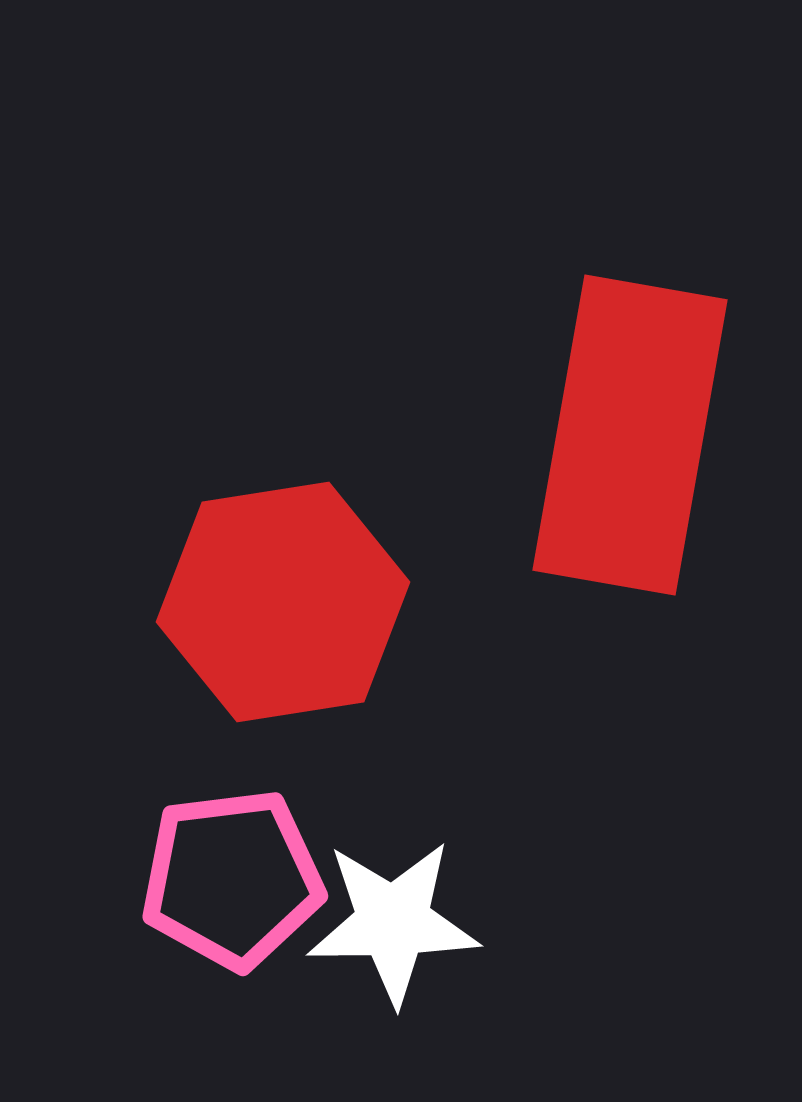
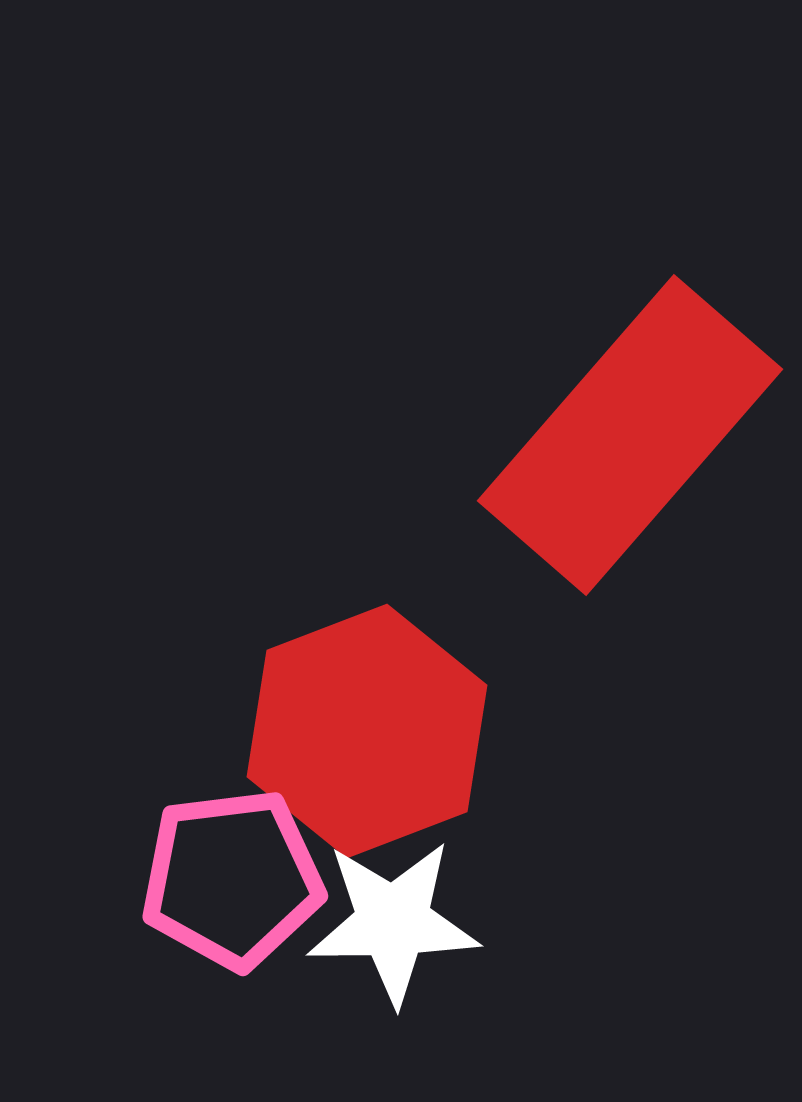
red rectangle: rotated 31 degrees clockwise
red hexagon: moved 84 px right, 129 px down; rotated 12 degrees counterclockwise
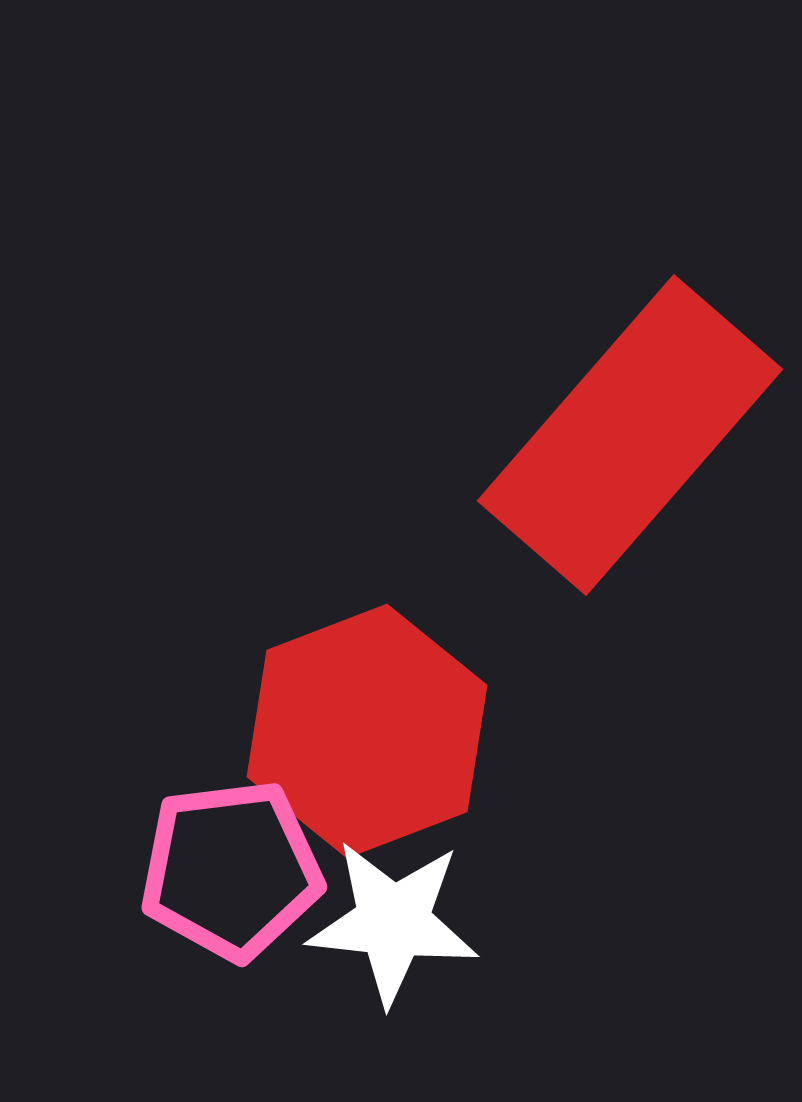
pink pentagon: moved 1 px left, 9 px up
white star: rotated 7 degrees clockwise
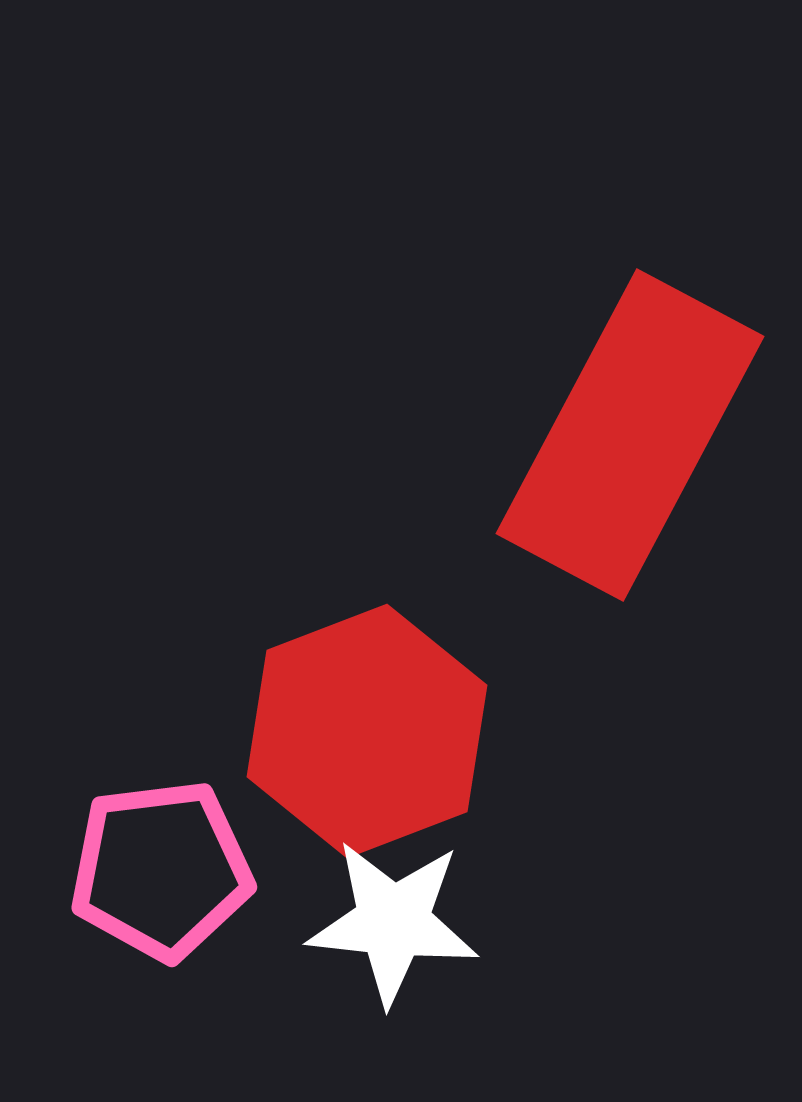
red rectangle: rotated 13 degrees counterclockwise
pink pentagon: moved 70 px left
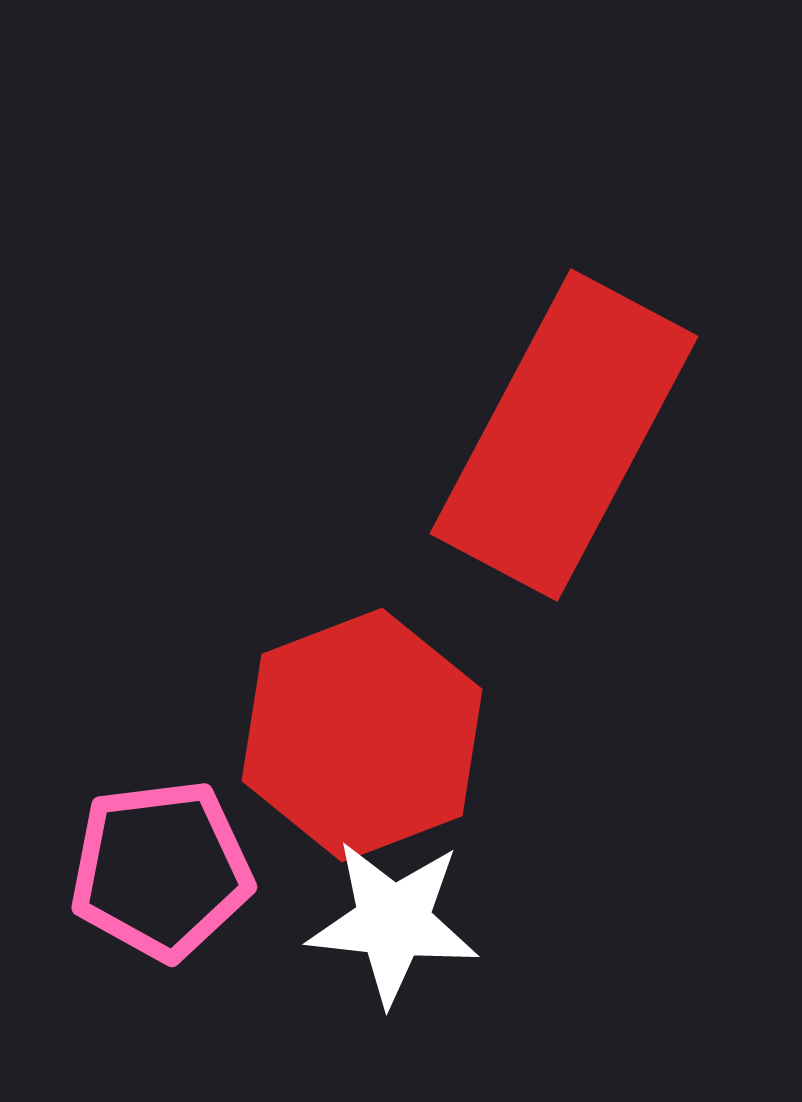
red rectangle: moved 66 px left
red hexagon: moved 5 px left, 4 px down
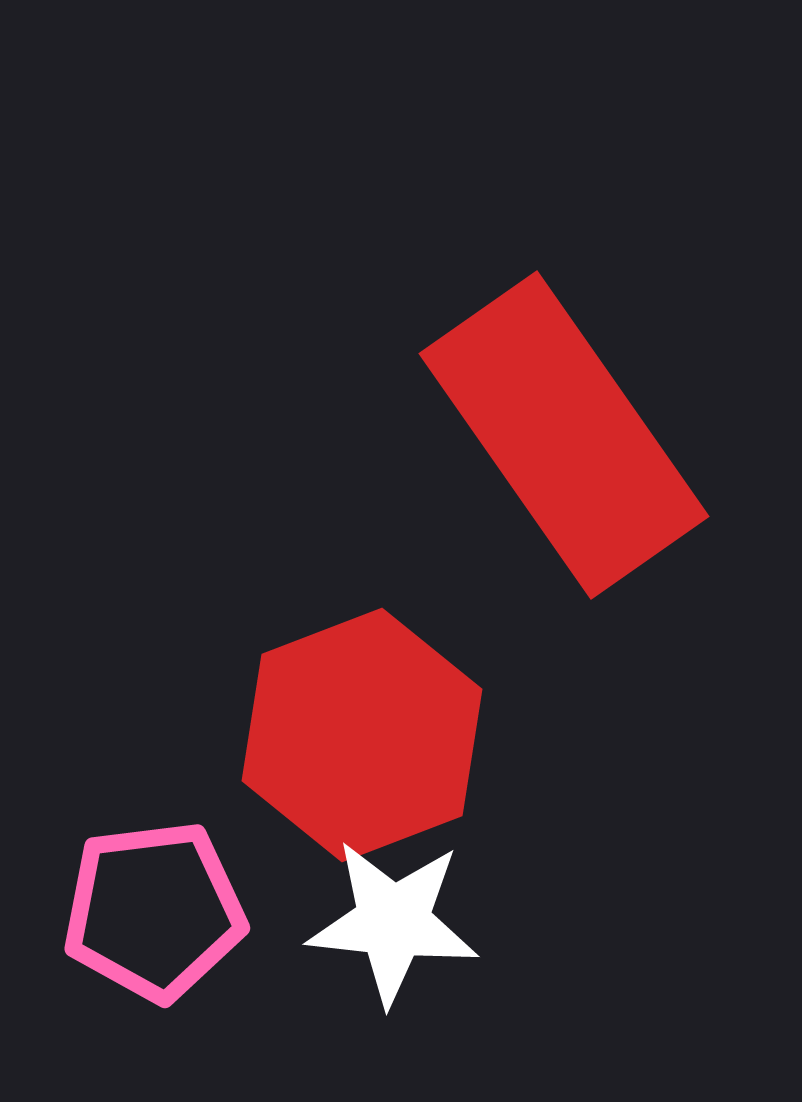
red rectangle: rotated 63 degrees counterclockwise
pink pentagon: moved 7 px left, 41 px down
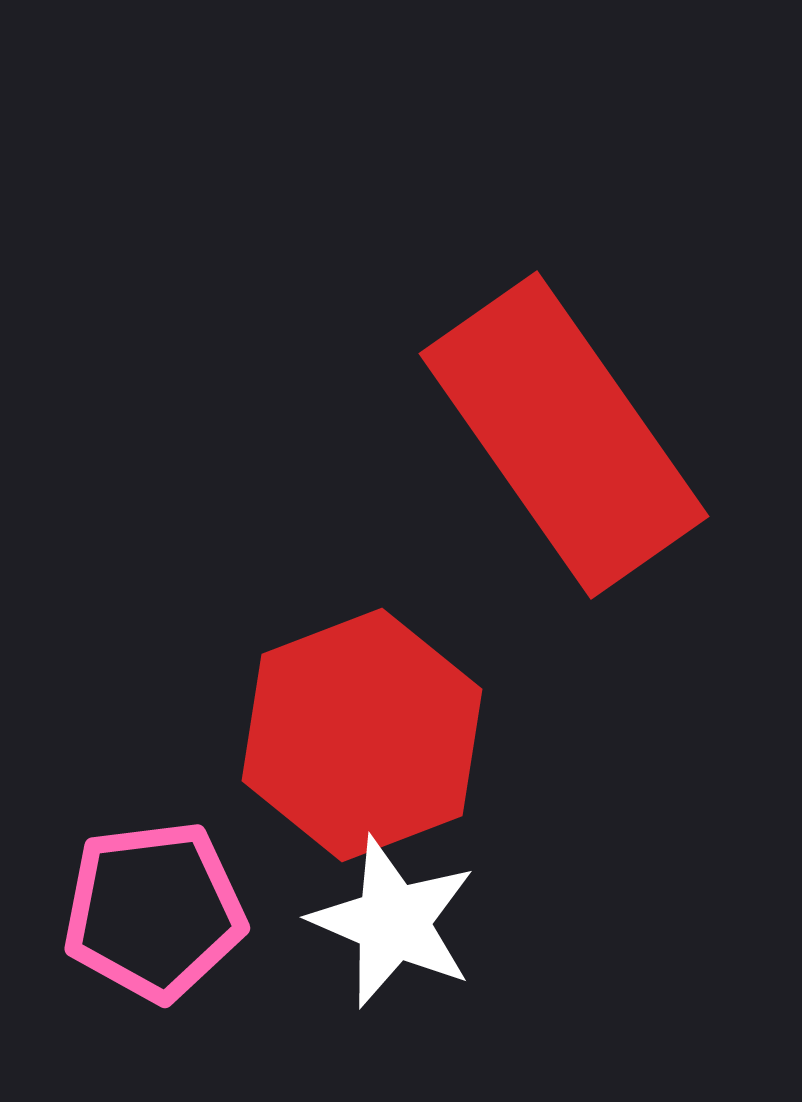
white star: rotated 17 degrees clockwise
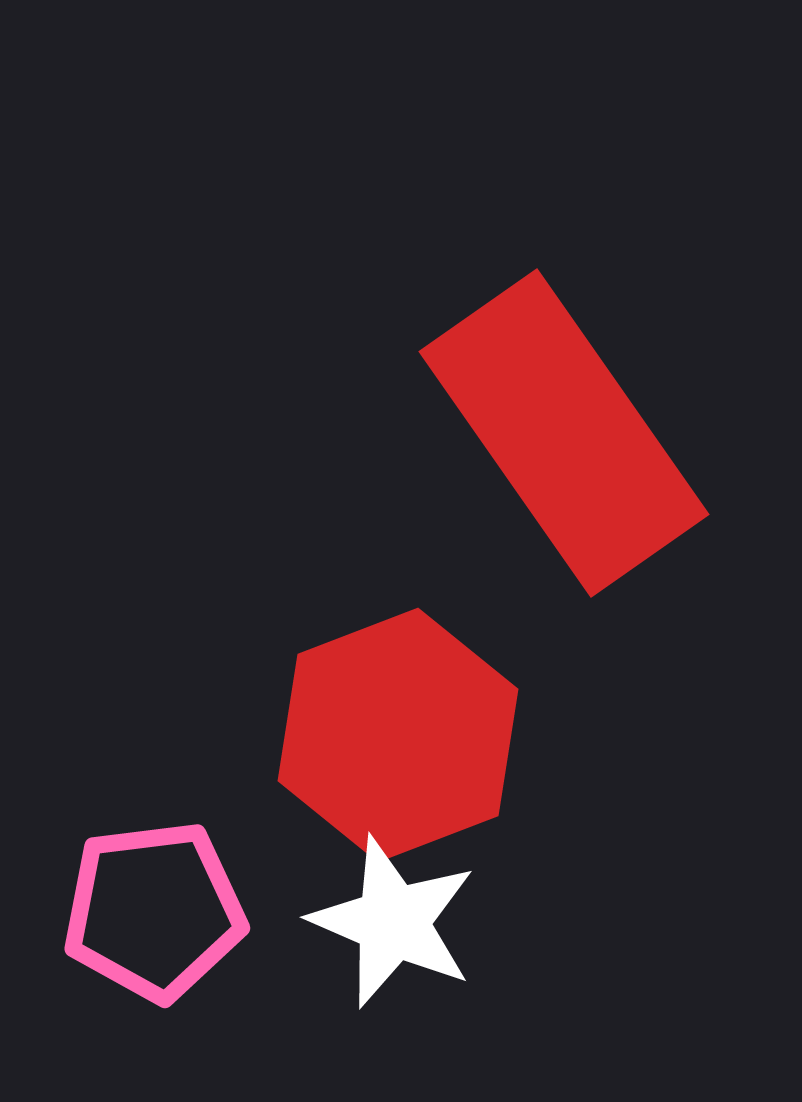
red rectangle: moved 2 px up
red hexagon: moved 36 px right
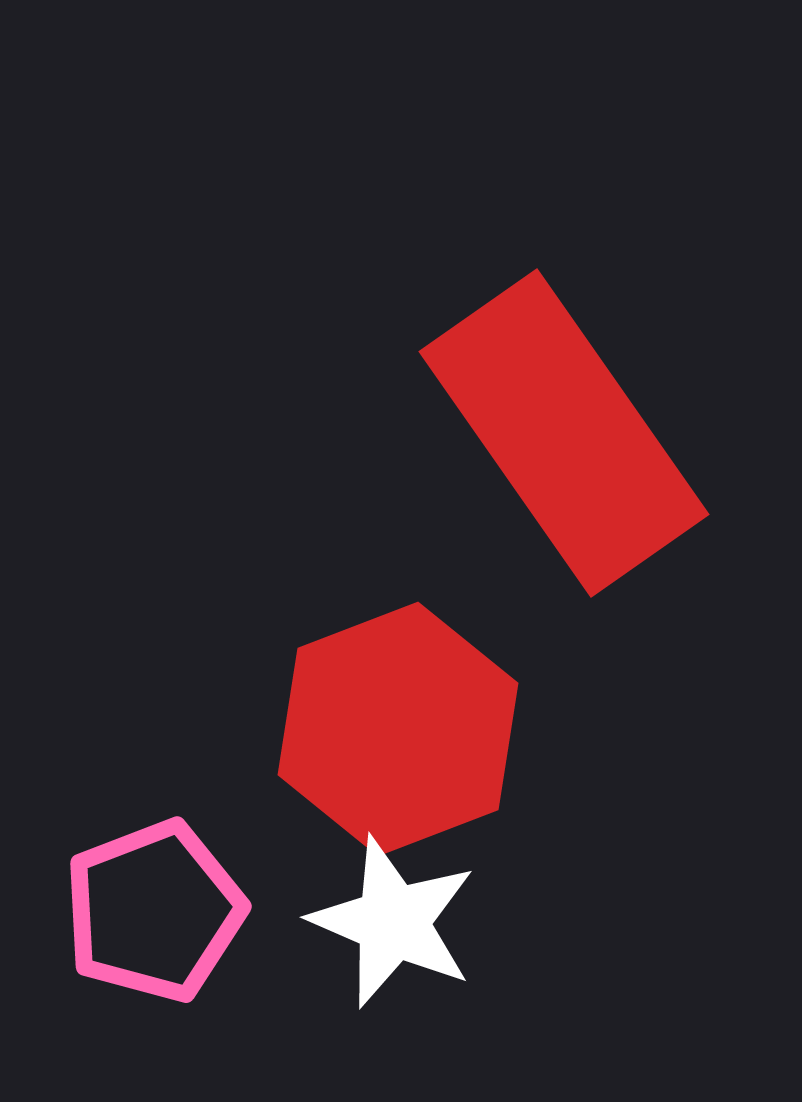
red hexagon: moved 6 px up
pink pentagon: rotated 14 degrees counterclockwise
